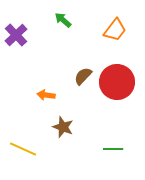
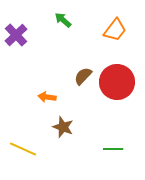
orange arrow: moved 1 px right, 2 px down
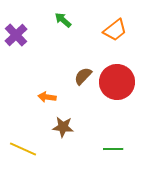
orange trapezoid: rotated 15 degrees clockwise
brown star: rotated 15 degrees counterclockwise
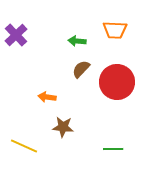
green arrow: moved 14 px right, 21 px down; rotated 36 degrees counterclockwise
orange trapezoid: rotated 40 degrees clockwise
brown semicircle: moved 2 px left, 7 px up
yellow line: moved 1 px right, 3 px up
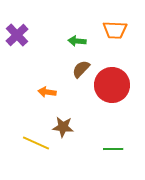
purple cross: moved 1 px right
red circle: moved 5 px left, 3 px down
orange arrow: moved 5 px up
yellow line: moved 12 px right, 3 px up
